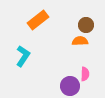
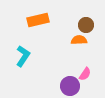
orange rectangle: rotated 25 degrees clockwise
orange semicircle: moved 1 px left, 1 px up
pink semicircle: rotated 32 degrees clockwise
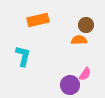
cyan L-shape: rotated 20 degrees counterclockwise
purple circle: moved 1 px up
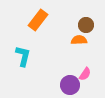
orange rectangle: rotated 40 degrees counterclockwise
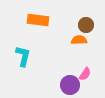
orange rectangle: rotated 60 degrees clockwise
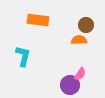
pink semicircle: moved 5 px left
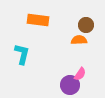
cyan L-shape: moved 1 px left, 2 px up
